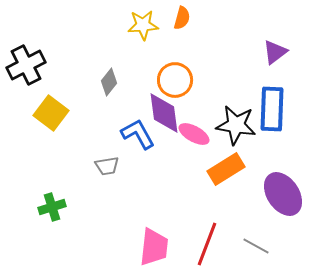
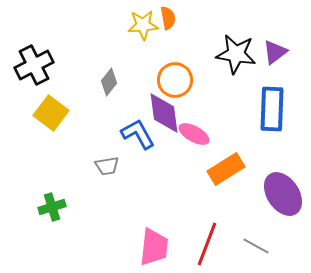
orange semicircle: moved 14 px left; rotated 25 degrees counterclockwise
black cross: moved 8 px right
black star: moved 71 px up
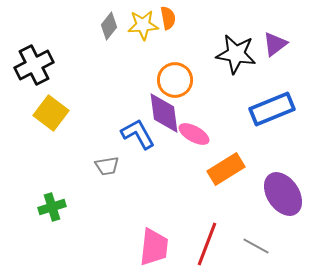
purple triangle: moved 8 px up
gray diamond: moved 56 px up
blue rectangle: rotated 66 degrees clockwise
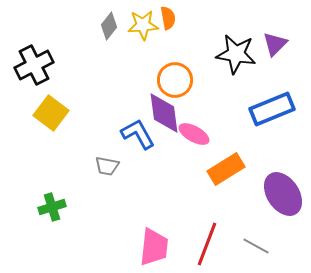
purple triangle: rotated 8 degrees counterclockwise
gray trapezoid: rotated 20 degrees clockwise
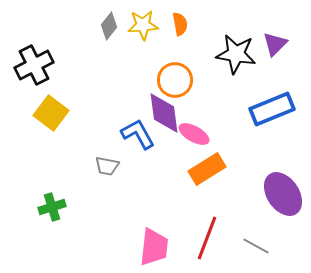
orange semicircle: moved 12 px right, 6 px down
orange rectangle: moved 19 px left
red line: moved 6 px up
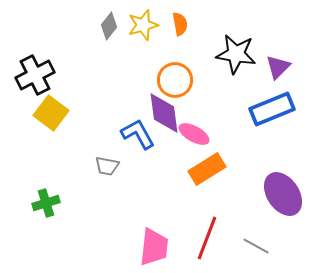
yellow star: rotated 12 degrees counterclockwise
purple triangle: moved 3 px right, 23 px down
black cross: moved 1 px right, 10 px down
green cross: moved 6 px left, 4 px up
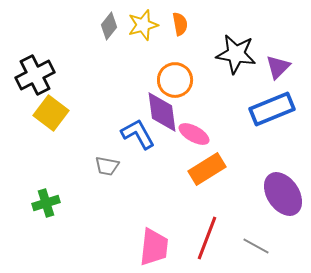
purple diamond: moved 2 px left, 1 px up
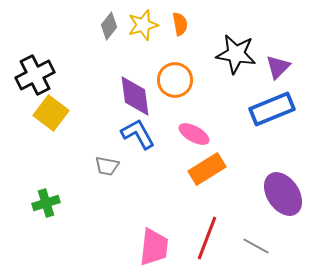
purple diamond: moved 27 px left, 16 px up
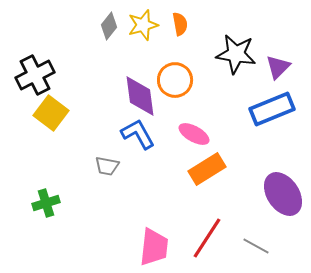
purple diamond: moved 5 px right
red line: rotated 12 degrees clockwise
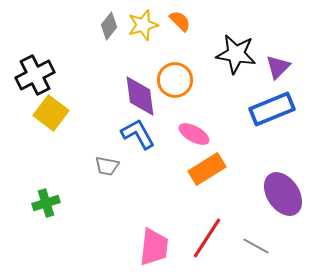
orange semicircle: moved 3 px up; rotated 35 degrees counterclockwise
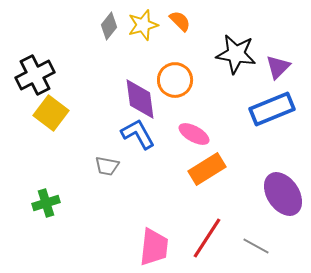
purple diamond: moved 3 px down
